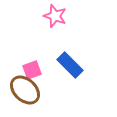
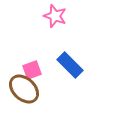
brown ellipse: moved 1 px left, 1 px up
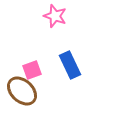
blue rectangle: rotated 20 degrees clockwise
brown ellipse: moved 2 px left, 2 px down
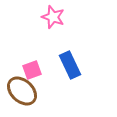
pink star: moved 2 px left, 1 px down
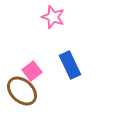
pink square: moved 1 px down; rotated 18 degrees counterclockwise
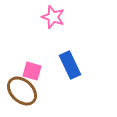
pink square: rotated 36 degrees counterclockwise
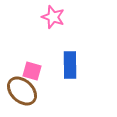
blue rectangle: rotated 24 degrees clockwise
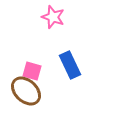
blue rectangle: rotated 24 degrees counterclockwise
brown ellipse: moved 4 px right
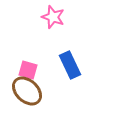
pink square: moved 4 px left, 1 px up
brown ellipse: moved 1 px right
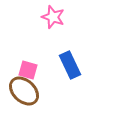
brown ellipse: moved 3 px left
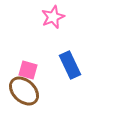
pink star: rotated 30 degrees clockwise
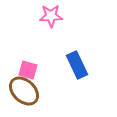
pink star: moved 2 px left, 1 px up; rotated 20 degrees clockwise
blue rectangle: moved 7 px right
